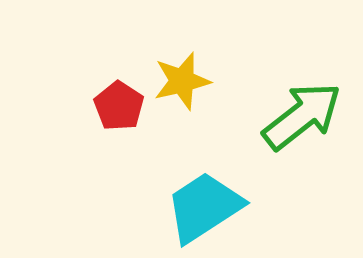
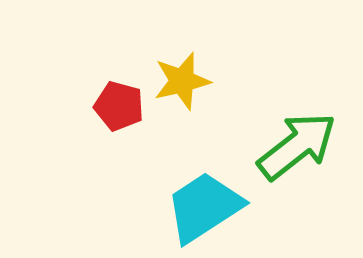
red pentagon: rotated 18 degrees counterclockwise
green arrow: moved 5 px left, 30 px down
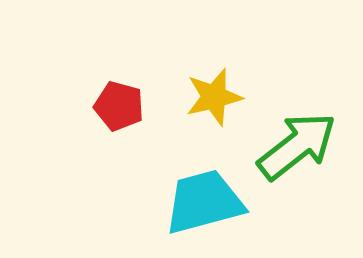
yellow star: moved 32 px right, 16 px down
cyan trapezoid: moved 5 px up; rotated 18 degrees clockwise
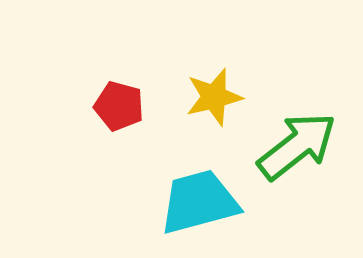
cyan trapezoid: moved 5 px left
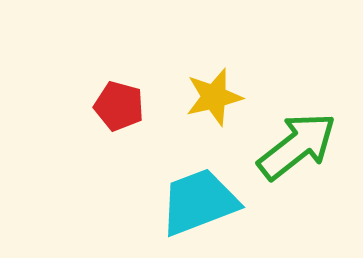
cyan trapezoid: rotated 6 degrees counterclockwise
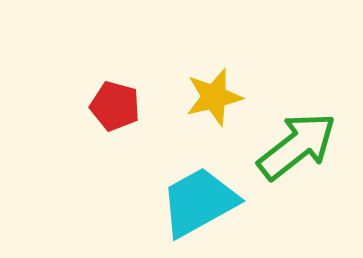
red pentagon: moved 4 px left
cyan trapezoid: rotated 8 degrees counterclockwise
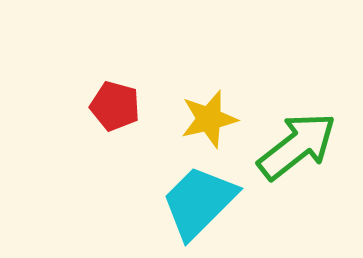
yellow star: moved 5 px left, 22 px down
cyan trapezoid: rotated 16 degrees counterclockwise
